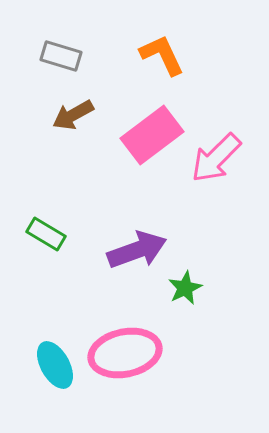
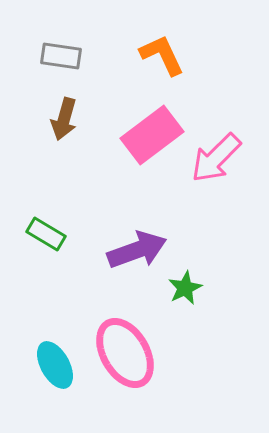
gray rectangle: rotated 9 degrees counterclockwise
brown arrow: moved 9 px left, 4 px down; rotated 45 degrees counterclockwise
pink ellipse: rotated 72 degrees clockwise
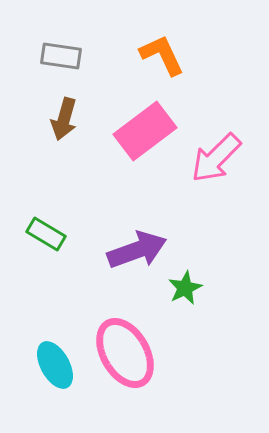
pink rectangle: moved 7 px left, 4 px up
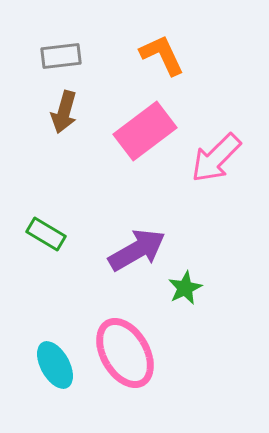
gray rectangle: rotated 15 degrees counterclockwise
brown arrow: moved 7 px up
purple arrow: rotated 10 degrees counterclockwise
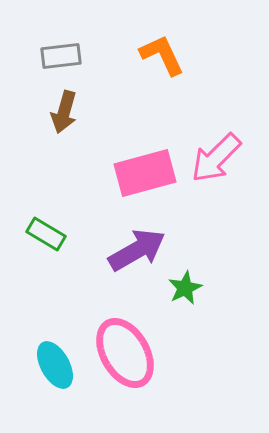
pink rectangle: moved 42 px down; rotated 22 degrees clockwise
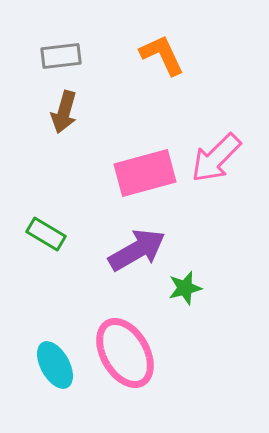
green star: rotated 12 degrees clockwise
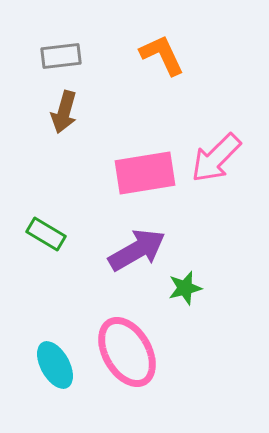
pink rectangle: rotated 6 degrees clockwise
pink ellipse: moved 2 px right, 1 px up
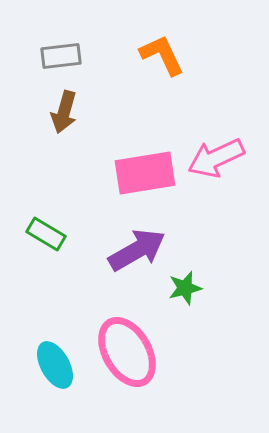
pink arrow: rotated 20 degrees clockwise
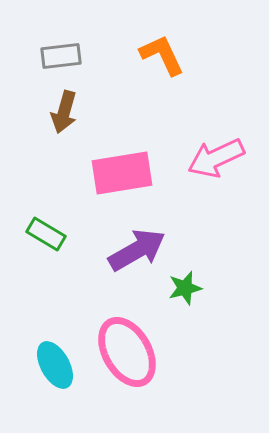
pink rectangle: moved 23 px left
